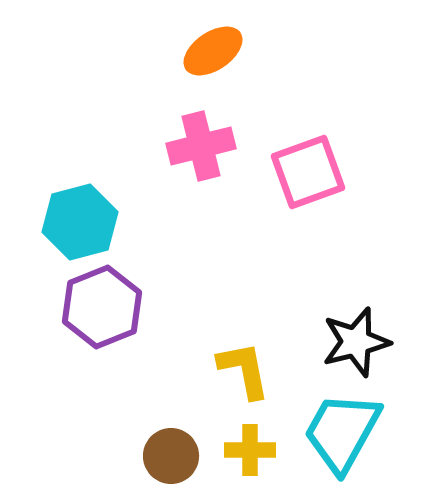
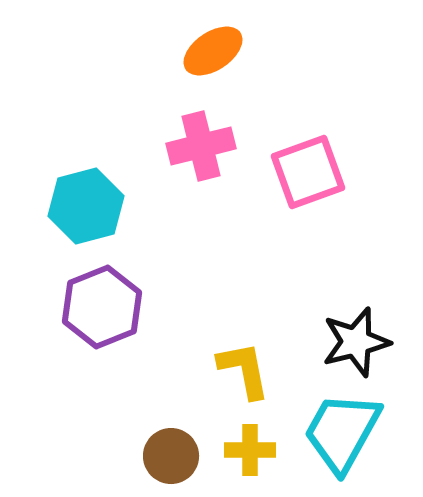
cyan hexagon: moved 6 px right, 16 px up
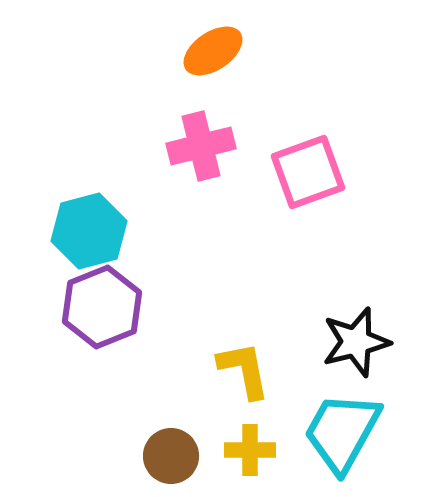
cyan hexagon: moved 3 px right, 25 px down
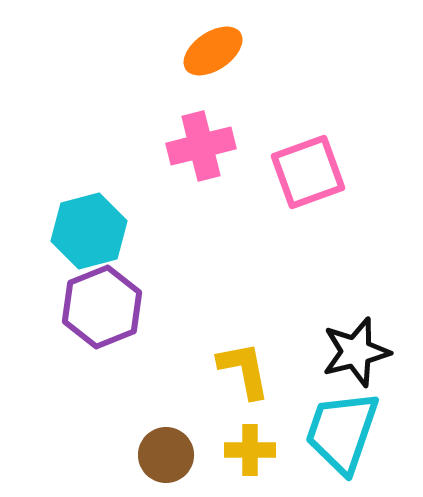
black star: moved 10 px down
cyan trapezoid: rotated 10 degrees counterclockwise
brown circle: moved 5 px left, 1 px up
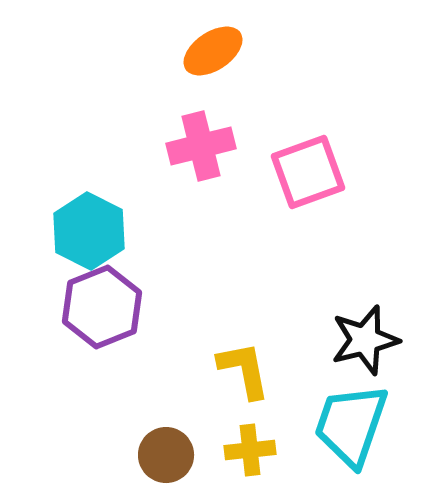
cyan hexagon: rotated 18 degrees counterclockwise
black star: moved 9 px right, 12 px up
cyan trapezoid: moved 9 px right, 7 px up
yellow cross: rotated 6 degrees counterclockwise
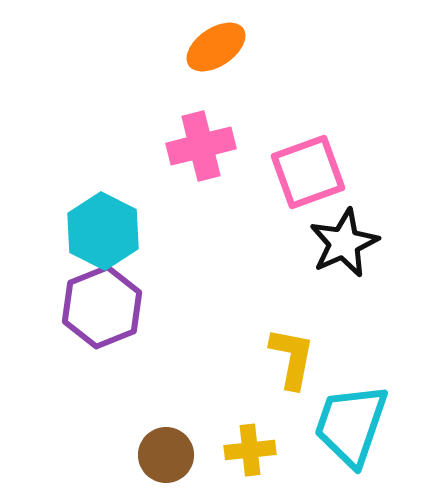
orange ellipse: moved 3 px right, 4 px up
cyan hexagon: moved 14 px right
black star: moved 21 px left, 97 px up; rotated 10 degrees counterclockwise
yellow L-shape: moved 48 px right, 12 px up; rotated 22 degrees clockwise
